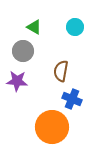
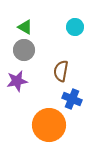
green triangle: moved 9 px left
gray circle: moved 1 px right, 1 px up
purple star: rotated 15 degrees counterclockwise
orange circle: moved 3 px left, 2 px up
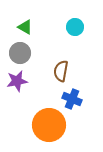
gray circle: moved 4 px left, 3 px down
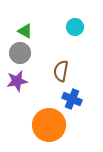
green triangle: moved 4 px down
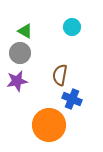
cyan circle: moved 3 px left
brown semicircle: moved 1 px left, 4 px down
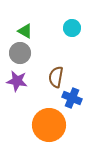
cyan circle: moved 1 px down
brown semicircle: moved 4 px left, 2 px down
purple star: rotated 20 degrees clockwise
blue cross: moved 1 px up
